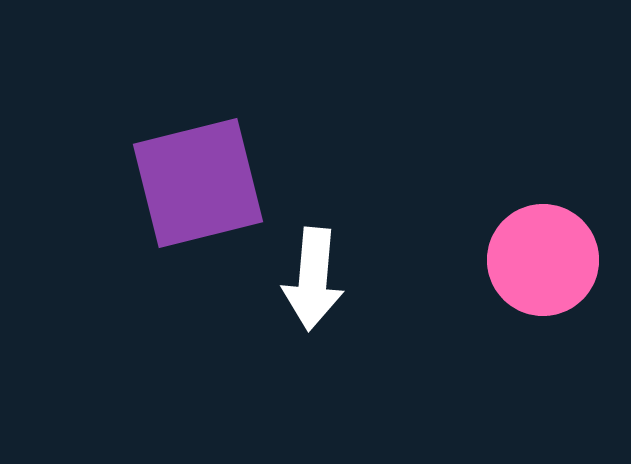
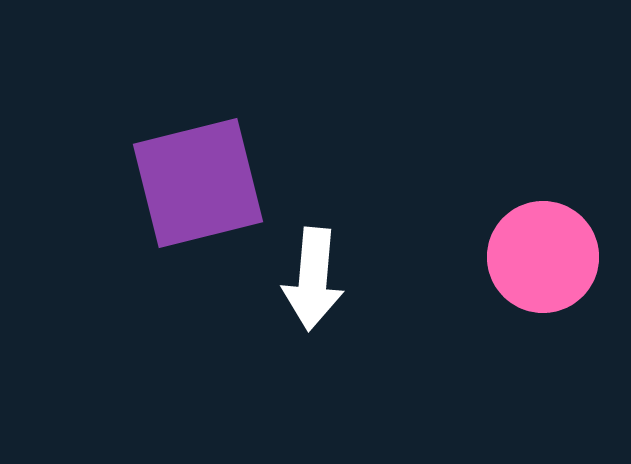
pink circle: moved 3 px up
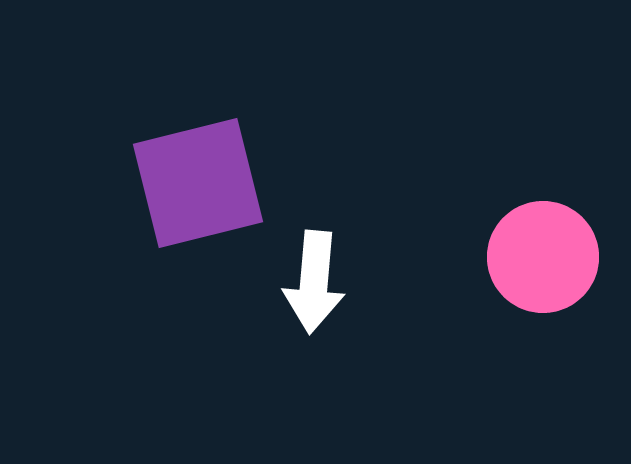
white arrow: moved 1 px right, 3 px down
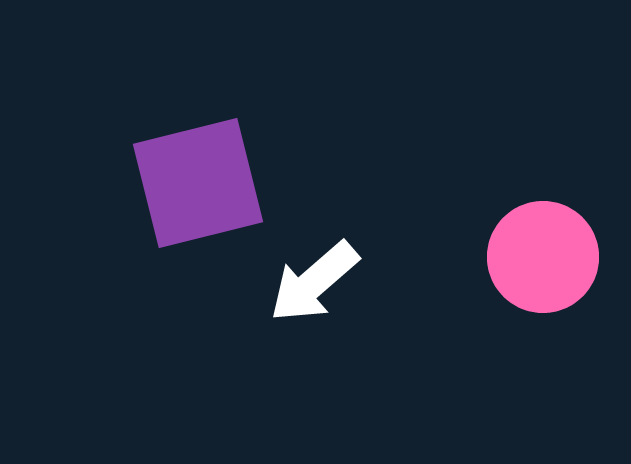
white arrow: rotated 44 degrees clockwise
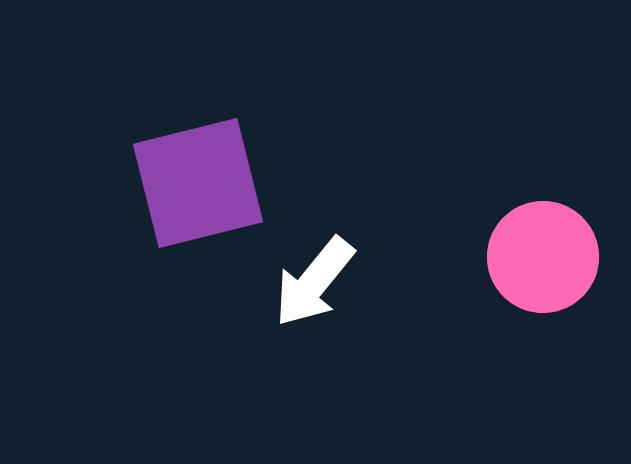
white arrow: rotated 10 degrees counterclockwise
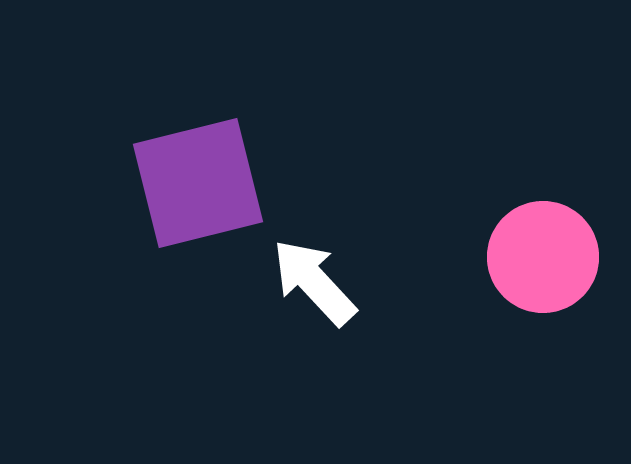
white arrow: rotated 98 degrees clockwise
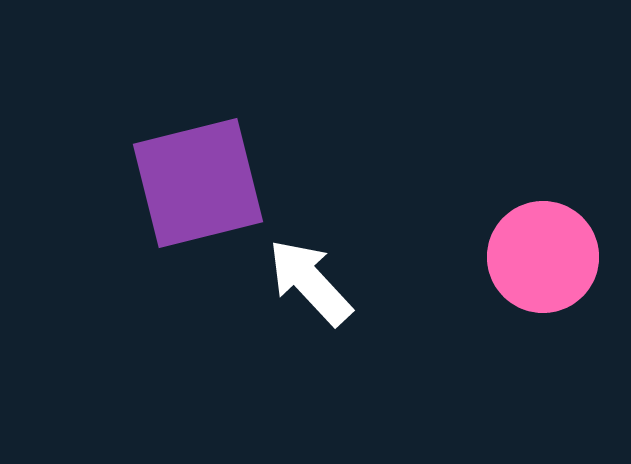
white arrow: moved 4 px left
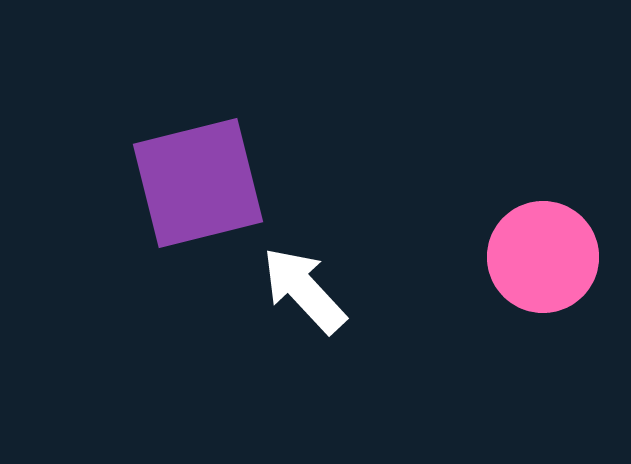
white arrow: moved 6 px left, 8 px down
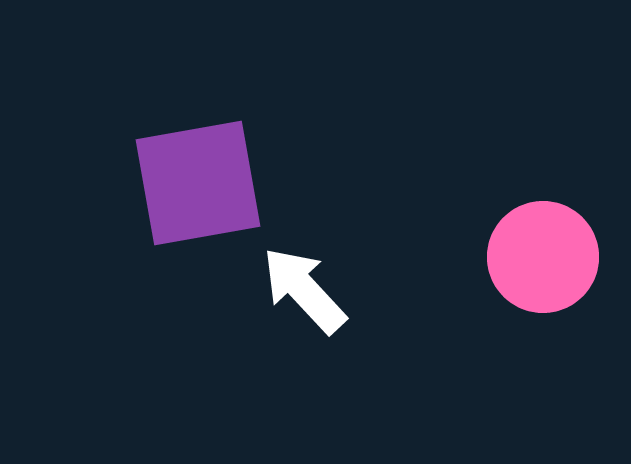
purple square: rotated 4 degrees clockwise
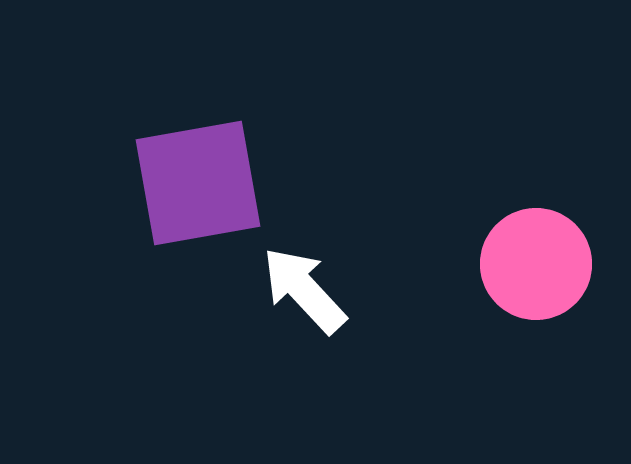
pink circle: moved 7 px left, 7 px down
